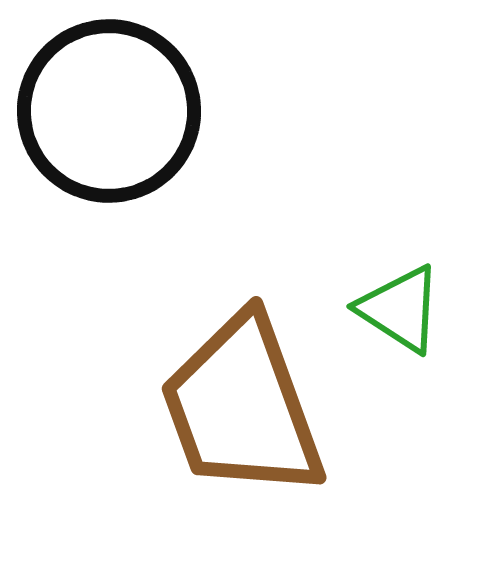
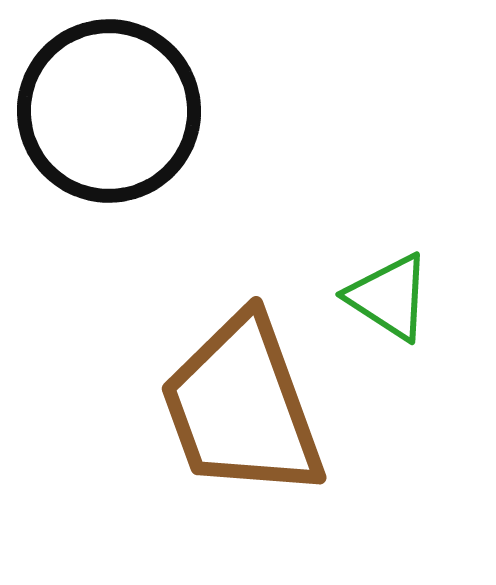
green triangle: moved 11 px left, 12 px up
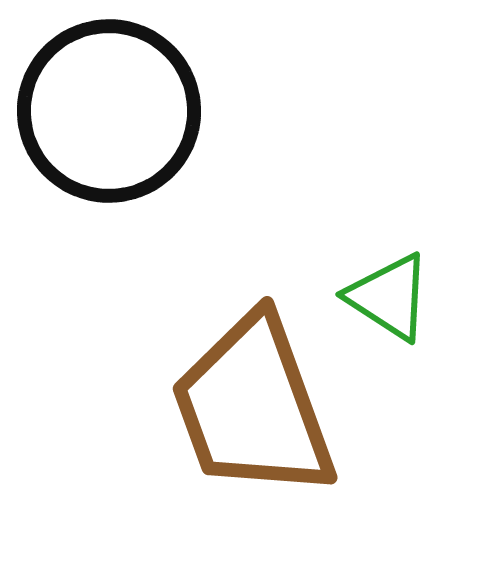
brown trapezoid: moved 11 px right
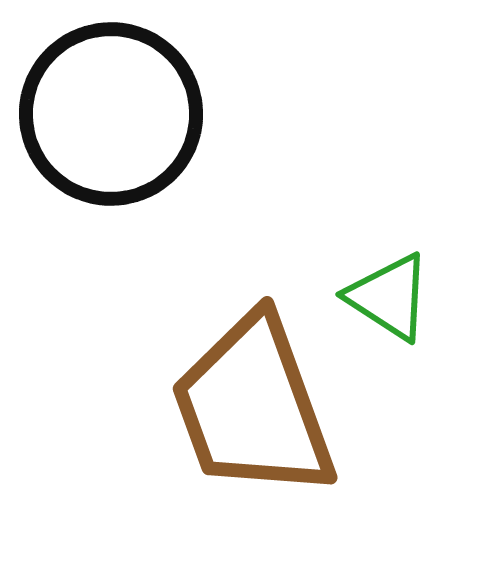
black circle: moved 2 px right, 3 px down
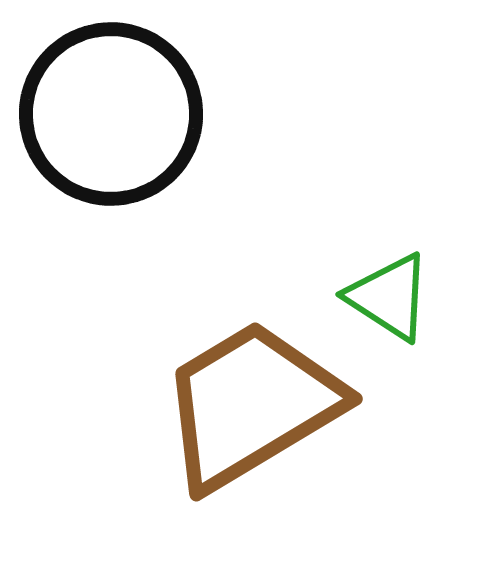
brown trapezoid: moved 2 px left, 2 px up; rotated 79 degrees clockwise
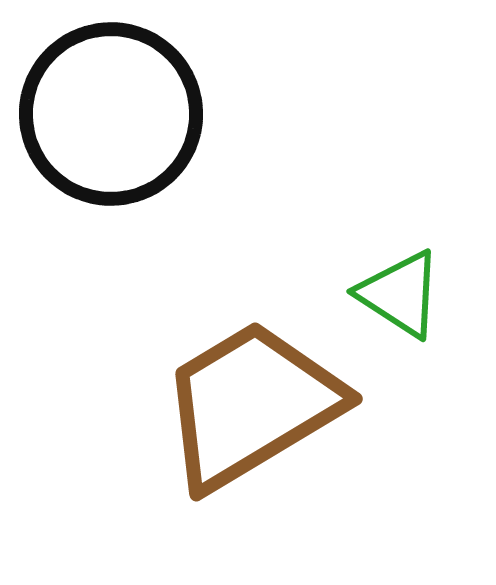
green triangle: moved 11 px right, 3 px up
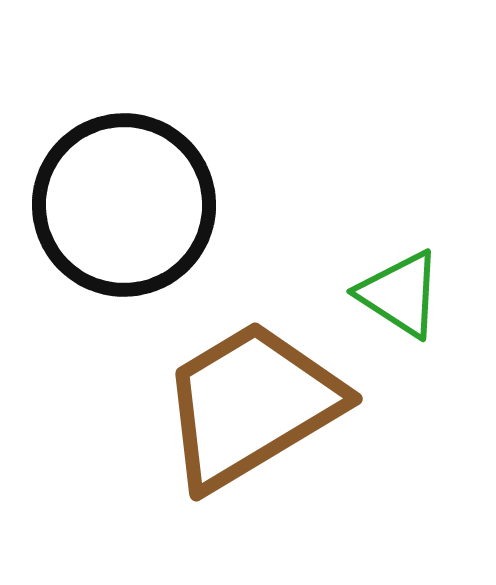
black circle: moved 13 px right, 91 px down
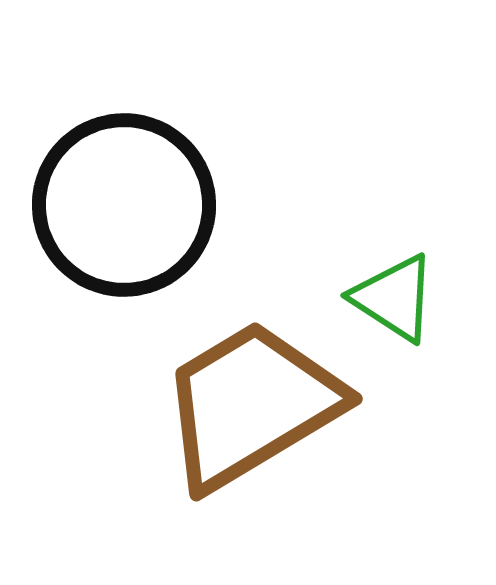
green triangle: moved 6 px left, 4 px down
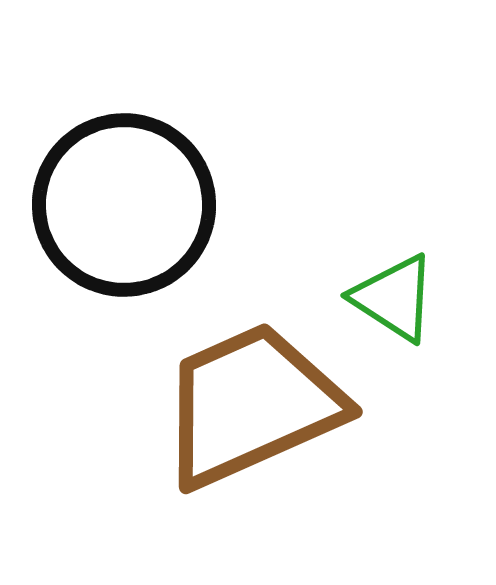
brown trapezoid: rotated 7 degrees clockwise
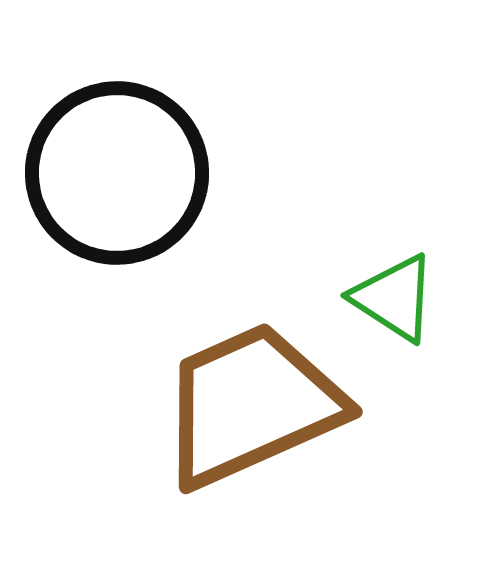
black circle: moved 7 px left, 32 px up
